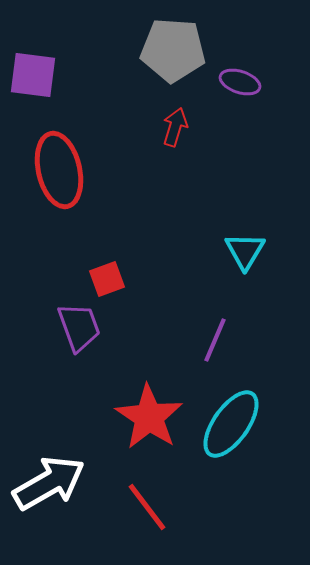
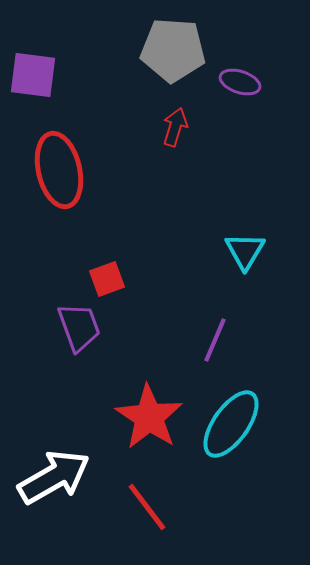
white arrow: moved 5 px right, 6 px up
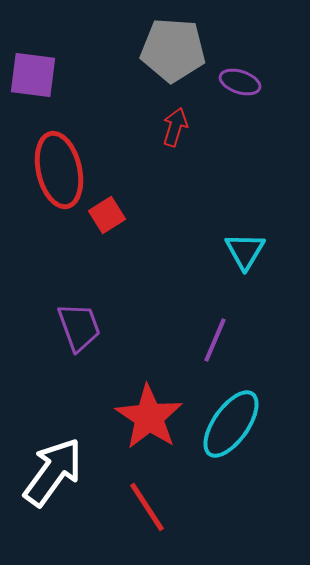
red square: moved 64 px up; rotated 12 degrees counterclockwise
white arrow: moved 1 px left, 5 px up; rotated 24 degrees counterclockwise
red line: rotated 4 degrees clockwise
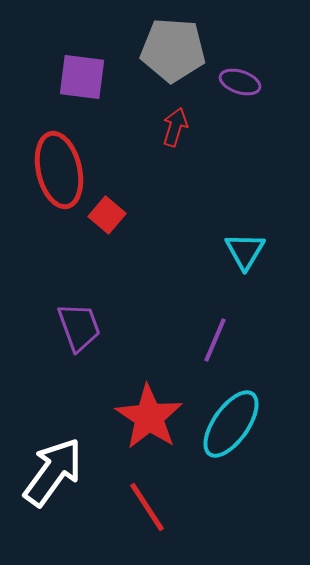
purple square: moved 49 px right, 2 px down
red square: rotated 18 degrees counterclockwise
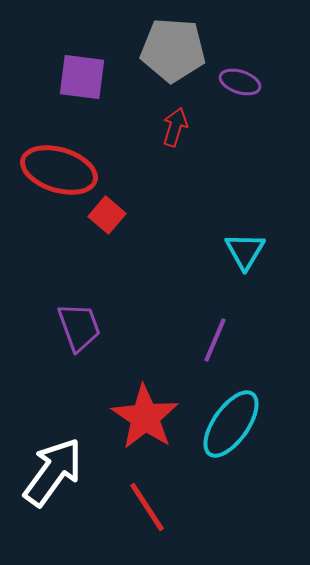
red ellipse: rotated 60 degrees counterclockwise
red star: moved 4 px left
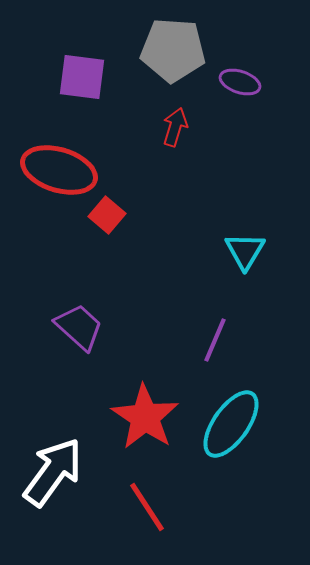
purple trapezoid: rotated 28 degrees counterclockwise
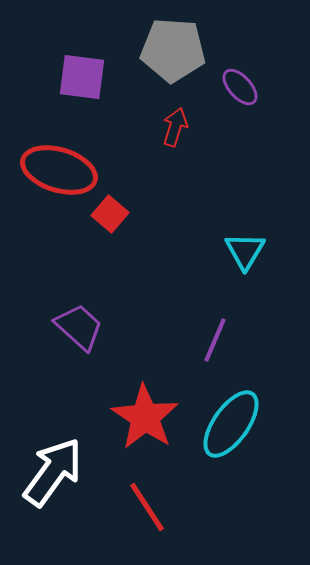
purple ellipse: moved 5 px down; rotated 30 degrees clockwise
red square: moved 3 px right, 1 px up
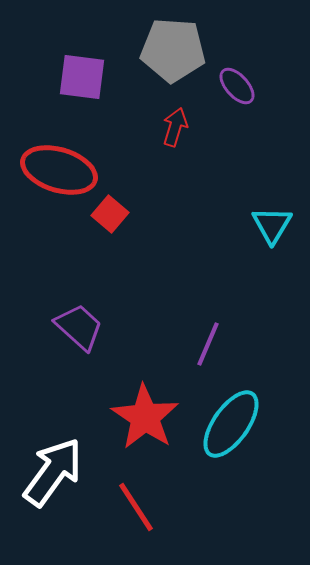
purple ellipse: moved 3 px left, 1 px up
cyan triangle: moved 27 px right, 26 px up
purple line: moved 7 px left, 4 px down
red line: moved 11 px left
